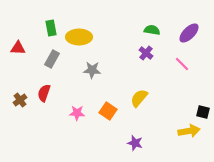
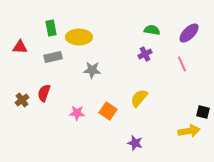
red triangle: moved 2 px right, 1 px up
purple cross: moved 1 px left, 1 px down; rotated 24 degrees clockwise
gray rectangle: moved 1 px right, 2 px up; rotated 48 degrees clockwise
pink line: rotated 21 degrees clockwise
brown cross: moved 2 px right
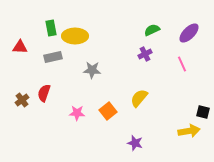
green semicircle: rotated 35 degrees counterclockwise
yellow ellipse: moved 4 px left, 1 px up
orange square: rotated 18 degrees clockwise
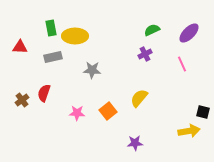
purple star: rotated 21 degrees counterclockwise
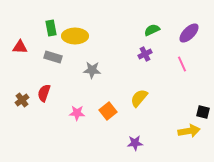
gray rectangle: rotated 30 degrees clockwise
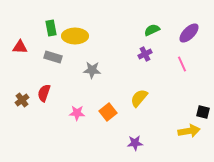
orange square: moved 1 px down
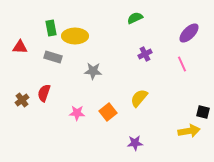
green semicircle: moved 17 px left, 12 px up
gray star: moved 1 px right, 1 px down
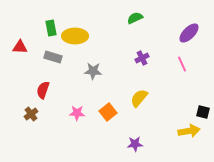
purple cross: moved 3 px left, 4 px down
red semicircle: moved 1 px left, 3 px up
brown cross: moved 9 px right, 14 px down
purple star: moved 1 px down
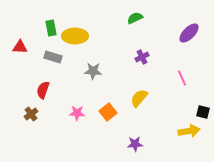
purple cross: moved 1 px up
pink line: moved 14 px down
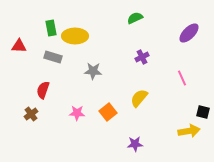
red triangle: moved 1 px left, 1 px up
